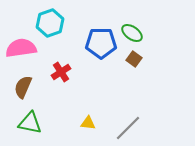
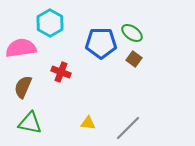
cyan hexagon: rotated 12 degrees counterclockwise
red cross: rotated 36 degrees counterclockwise
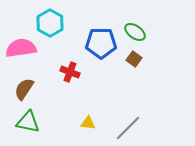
green ellipse: moved 3 px right, 1 px up
red cross: moved 9 px right
brown semicircle: moved 1 px right, 2 px down; rotated 10 degrees clockwise
green triangle: moved 2 px left, 1 px up
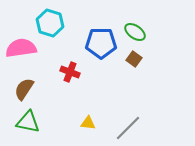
cyan hexagon: rotated 12 degrees counterclockwise
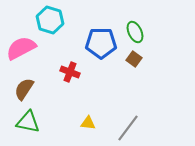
cyan hexagon: moved 3 px up
green ellipse: rotated 30 degrees clockwise
pink semicircle: rotated 20 degrees counterclockwise
gray line: rotated 8 degrees counterclockwise
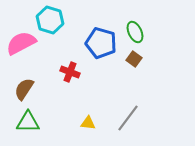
blue pentagon: rotated 16 degrees clockwise
pink semicircle: moved 5 px up
green triangle: rotated 10 degrees counterclockwise
gray line: moved 10 px up
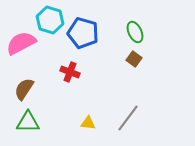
blue pentagon: moved 18 px left, 10 px up
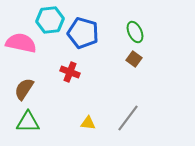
cyan hexagon: rotated 24 degrees counterclockwise
pink semicircle: rotated 40 degrees clockwise
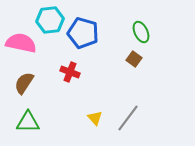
green ellipse: moved 6 px right
brown semicircle: moved 6 px up
yellow triangle: moved 7 px right, 5 px up; rotated 42 degrees clockwise
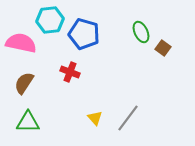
blue pentagon: moved 1 px right, 1 px down
brown square: moved 29 px right, 11 px up
